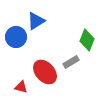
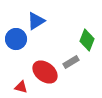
blue circle: moved 2 px down
red ellipse: rotated 10 degrees counterclockwise
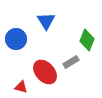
blue triangle: moved 10 px right; rotated 30 degrees counterclockwise
red ellipse: rotated 10 degrees clockwise
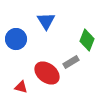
red ellipse: moved 2 px right, 1 px down; rotated 10 degrees counterclockwise
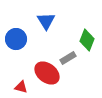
gray rectangle: moved 3 px left, 4 px up
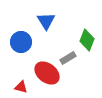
blue circle: moved 5 px right, 3 px down
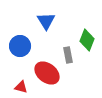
blue circle: moved 1 px left, 4 px down
gray rectangle: moved 3 px up; rotated 70 degrees counterclockwise
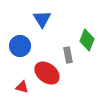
blue triangle: moved 4 px left, 2 px up
red triangle: moved 1 px right
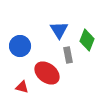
blue triangle: moved 17 px right, 11 px down
